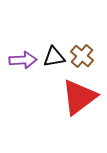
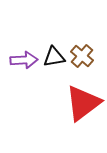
purple arrow: moved 1 px right
red triangle: moved 4 px right, 6 px down
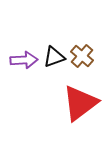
black triangle: rotated 10 degrees counterclockwise
red triangle: moved 3 px left
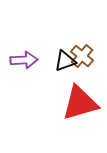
black triangle: moved 11 px right, 4 px down
red triangle: rotated 21 degrees clockwise
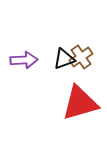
brown cross: moved 1 px left, 1 px down; rotated 15 degrees clockwise
black triangle: moved 1 px left, 2 px up
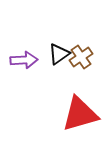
black triangle: moved 5 px left, 5 px up; rotated 15 degrees counterclockwise
red triangle: moved 11 px down
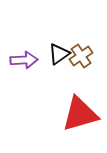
brown cross: moved 1 px up
